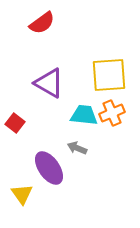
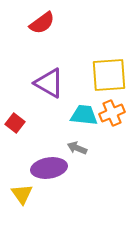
purple ellipse: rotated 64 degrees counterclockwise
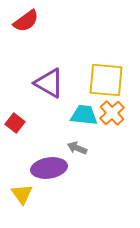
red semicircle: moved 16 px left, 2 px up
yellow square: moved 3 px left, 5 px down; rotated 9 degrees clockwise
orange cross: rotated 20 degrees counterclockwise
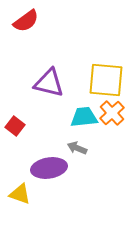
purple triangle: rotated 16 degrees counterclockwise
cyan trapezoid: moved 2 px down; rotated 12 degrees counterclockwise
red square: moved 3 px down
yellow triangle: moved 2 px left; rotated 35 degrees counterclockwise
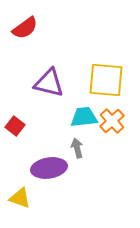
red semicircle: moved 1 px left, 7 px down
orange cross: moved 8 px down
gray arrow: rotated 54 degrees clockwise
yellow triangle: moved 4 px down
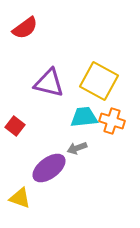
yellow square: moved 7 px left, 1 px down; rotated 24 degrees clockwise
orange cross: rotated 30 degrees counterclockwise
gray arrow: rotated 96 degrees counterclockwise
purple ellipse: rotated 28 degrees counterclockwise
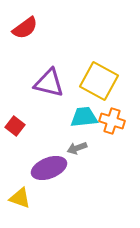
purple ellipse: rotated 16 degrees clockwise
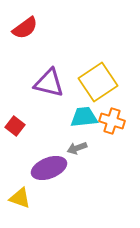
yellow square: moved 1 px left, 1 px down; rotated 27 degrees clockwise
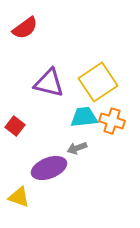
yellow triangle: moved 1 px left, 1 px up
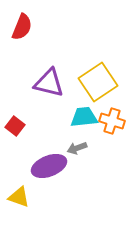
red semicircle: moved 3 px left, 1 px up; rotated 32 degrees counterclockwise
purple ellipse: moved 2 px up
